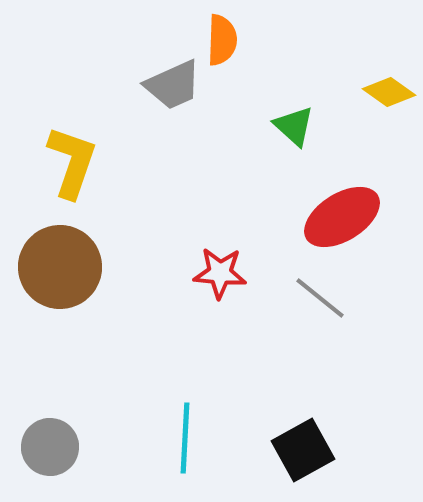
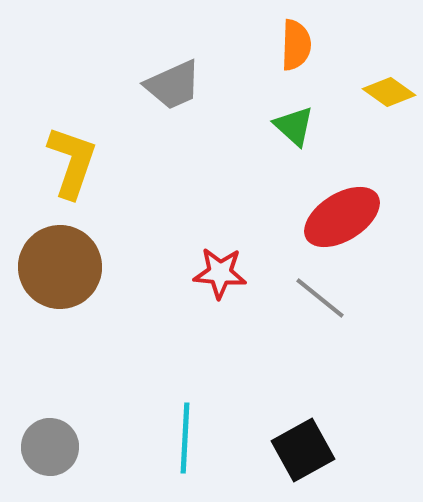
orange semicircle: moved 74 px right, 5 px down
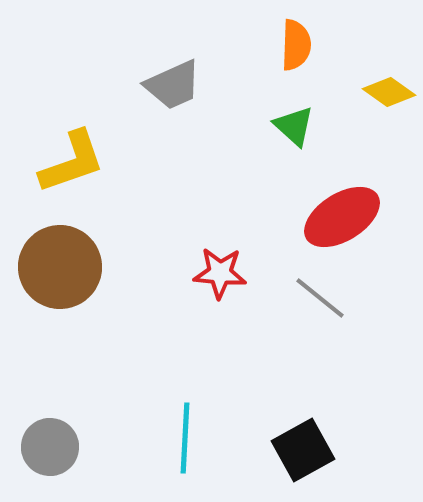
yellow L-shape: rotated 52 degrees clockwise
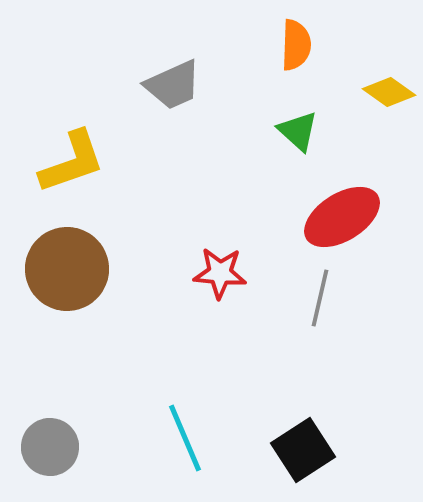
green triangle: moved 4 px right, 5 px down
brown circle: moved 7 px right, 2 px down
gray line: rotated 64 degrees clockwise
cyan line: rotated 26 degrees counterclockwise
black square: rotated 4 degrees counterclockwise
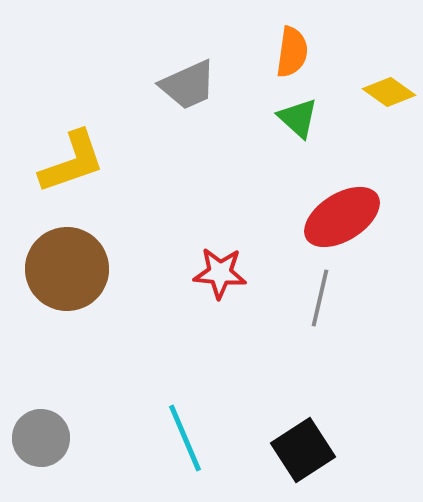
orange semicircle: moved 4 px left, 7 px down; rotated 6 degrees clockwise
gray trapezoid: moved 15 px right
green triangle: moved 13 px up
gray circle: moved 9 px left, 9 px up
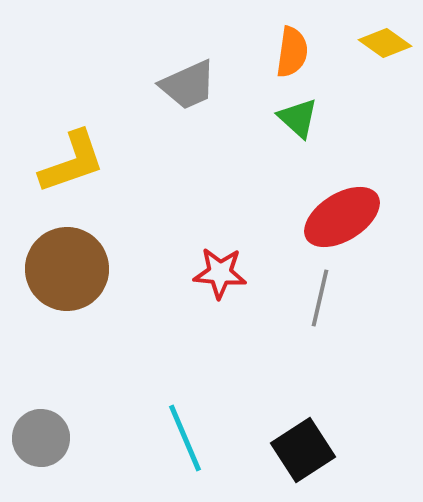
yellow diamond: moved 4 px left, 49 px up
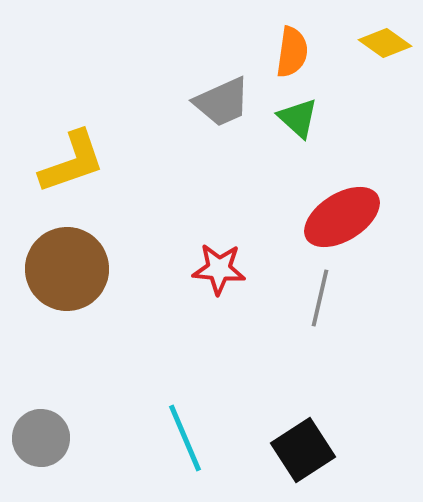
gray trapezoid: moved 34 px right, 17 px down
red star: moved 1 px left, 4 px up
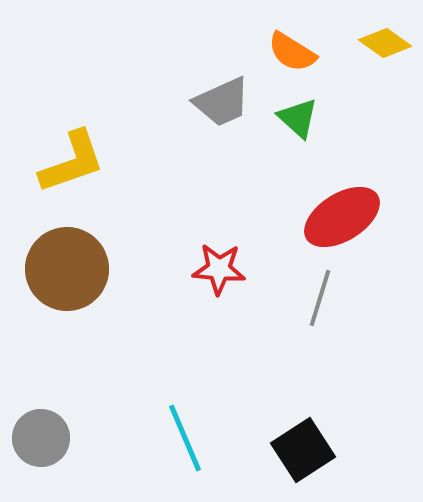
orange semicircle: rotated 114 degrees clockwise
gray line: rotated 4 degrees clockwise
